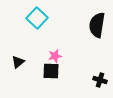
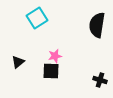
cyan square: rotated 15 degrees clockwise
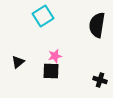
cyan square: moved 6 px right, 2 px up
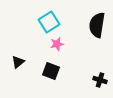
cyan square: moved 6 px right, 6 px down
pink star: moved 2 px right, 12 px up
black square: rotated 18 degrees clockwise
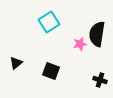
black semicircle: moved 9 px down
pink star: moved 23 px right
black triangle: moved 2 px left, 1 px down
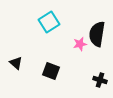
black triangle: rotated 40 degrees counterclockwise
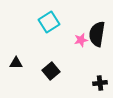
pink star: moved 1 px right, 4 px up
black triangle: rotated 40 degrees counterclockwise
black square: rotated 30 degrees clockwise
black cross: moved 3 px down; rotated 24 degrees counterclockwise
